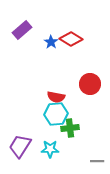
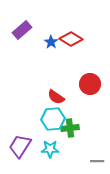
red semicircle: rotated 24 degrees clockwise
cyan hexagon: moved 3 px left, 5 px down
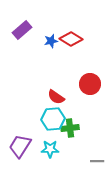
blue star: moved 1 px up; rotated 24 degrees clockwise
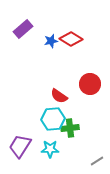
purple rectangle: moved 1 px right, 1 px up
red semicircle: moved 3 px right, 1 px up
gray line: rotated 32 degrees counterclockwise
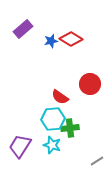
red semicircle: moved 1 px right, 1 px down
cyan star: moved 2 px right, 4 px up; rotated 18 degrees clockwise
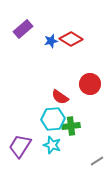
green cross: moved 1 px right, 2 px up
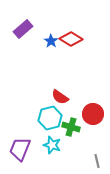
blue star: rotated 24 degrees counterclockwise
red circle: moved 3 px right, 30 px down
cyan hexagon: moved 3 px left, 1 px up; rotated 10 degrees counterclockwise
green cross: moved 1 px down; rotated 24 degrees clockwise
purple trapezoid: moved 3 px down; rotated 10 degrees counterclockwise
gray line: rotated 72 degrees counterclockwise
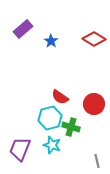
red diamond: moved 23 px right
red circle: moved 1 px right, 10 px up
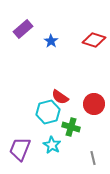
red diamond: moved 1 px down; rotated 15 degrees counterclockwise
cyan hexagon: moved 2 px left, 6 px up
cyan star: rotated 12 degrees clockwise
gray line: moved 4 px left, 3 px up
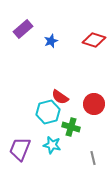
blue star: rotated 16 degrees clockwise
cyan star: rotated 18 degrees counterclockwise
